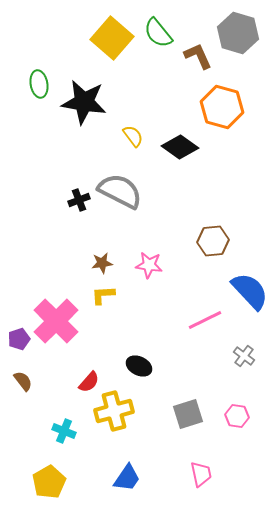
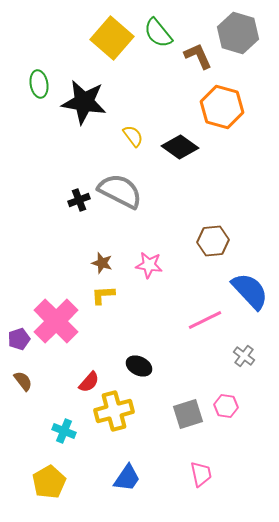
brown star: rotated 25 degrees clockwise
pink hexagon: moved 11 px left, 10 px up
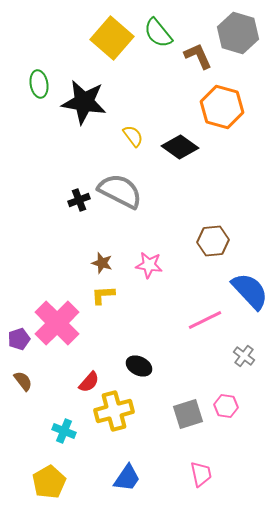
pink cross: moved 1 px right, 2 px down
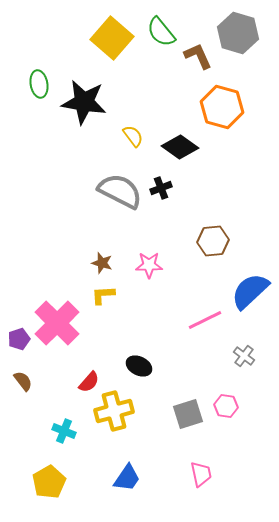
green semicircle: moved 3 px right, 1 px up
black cross: moved 82 px right, 12 px up
pink star: rotated 8 degrees counterclockwise
blue semicircle: rotated 90 degrees counterclockwise
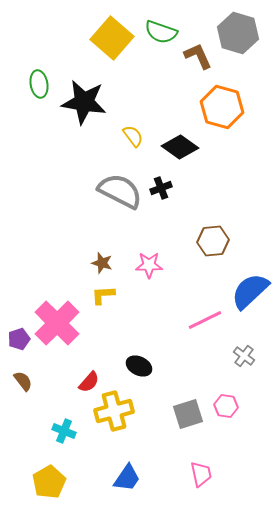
green semicircle: rotated 32 degrees counterclockwise
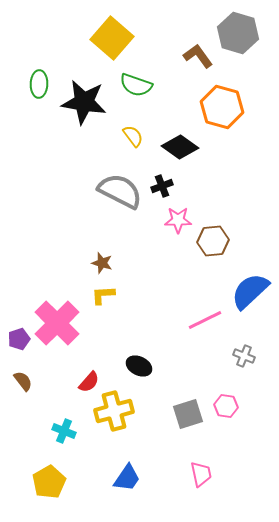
green semicircle: moved 25 px left, 53 px down
brown L-shape: rotated 12 degrees counterclockwise
green ellipse: rotated 12 degrees clockwise
black cross: moved 1 px right, 2 px up
pink star: moved 29 px right, 45 px up
gray cross: rotated 15 degrees counterclockwise
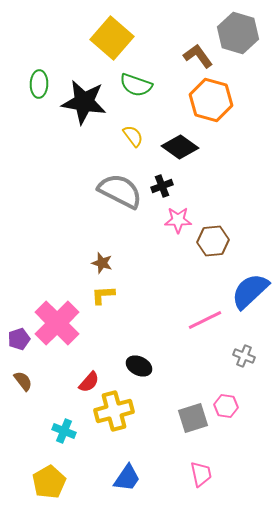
orange hexagon: moved 11 px left, 7 px up
gray square: moved 5 px right, 4 px down
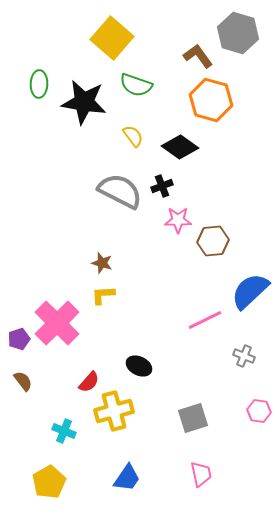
pink hexagon: moved 33 px right, 5 px down
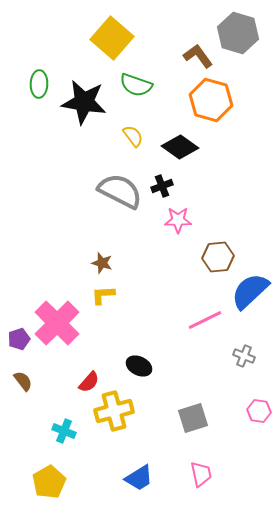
brown hexagon: moved 5 px right, 16 px down
blue trapezoid: moved 12 px right; rotated 24 degrees clockwise
